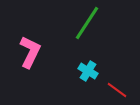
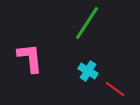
pink L-shape: moved 6 px down; rotated 32 degrees counterclockwise
red line: moved 2 px left, 1 px up
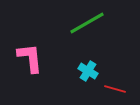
green line: rotated 27 degrees clockwise
red line: rotated 20 degrees counterclockwise
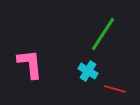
green line: moved 16 px right, 11 px down; rotated 27 degrees counterclockwise
pink L-shape: moved 6 px down
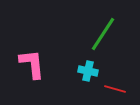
pink L-shape: moved 2 px right
cyan cross: rotated 18 degrees counterclockwise
